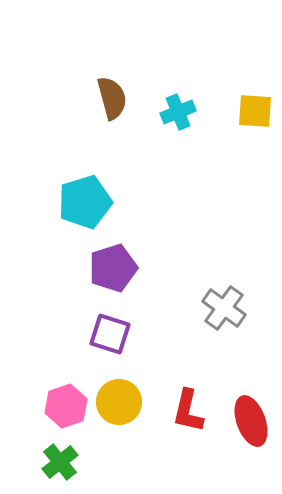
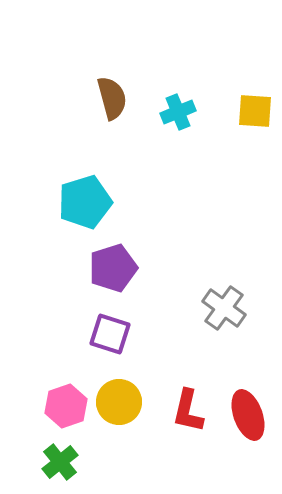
red ellipse: moved 3 px left, 6 px up
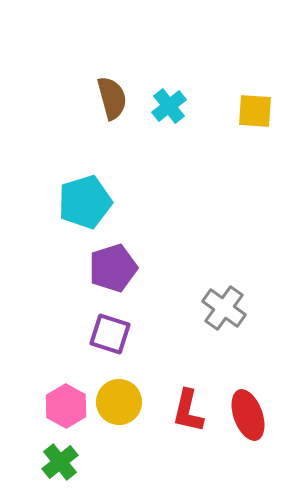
cyan cross: moved 9 px left, 6 px up; rotated 16 degrees counterclockwise
pink hexagon: rotated 12 degrees counterclockwise
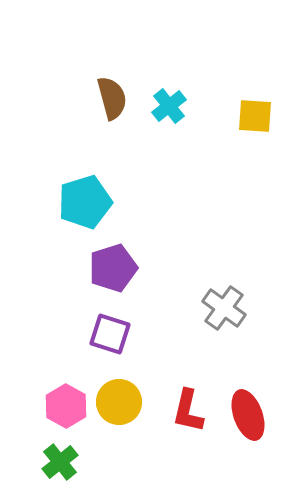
yellow square: moved 5 px down
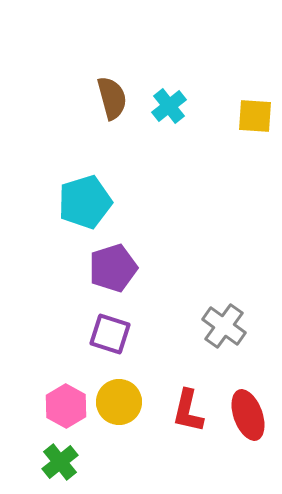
gray cross: moved 18 px down
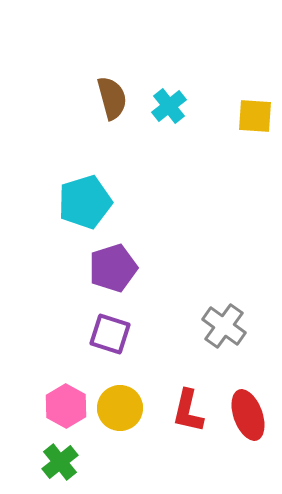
yellow circle: moved 1 px right, 6 px down
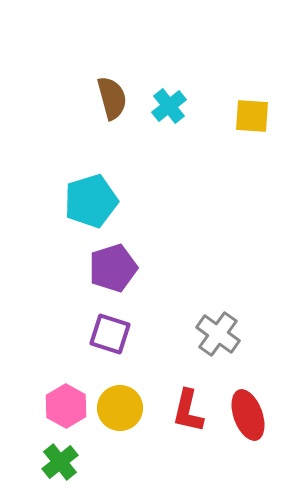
yellow square: moved 3 px left
cyan pentagon: moved 6 px right, 1 px up
gray cross: moved 6 px left, 8 px down
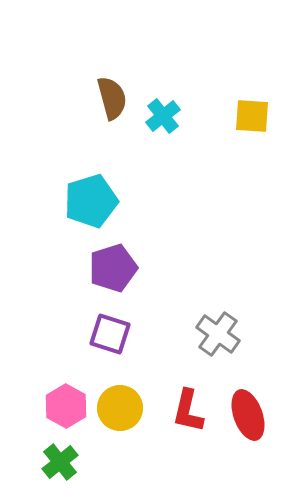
cyan cross: moved 6 px left, 10 px down
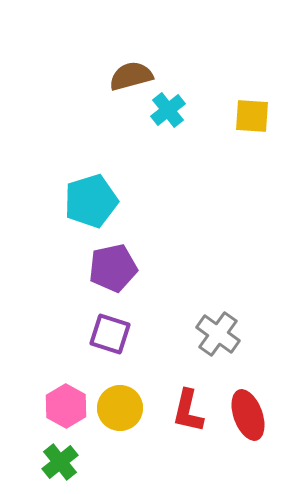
brown semicircle: moved 19 px right, 22 px up; rotated 90 degrees counterclockwise
cyan cross: moved 5 px right, 6 px up
purple pentagon: rotated 6 degrees clockwise
